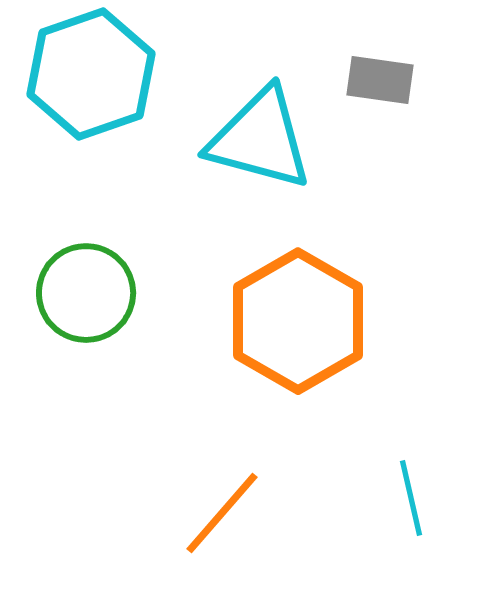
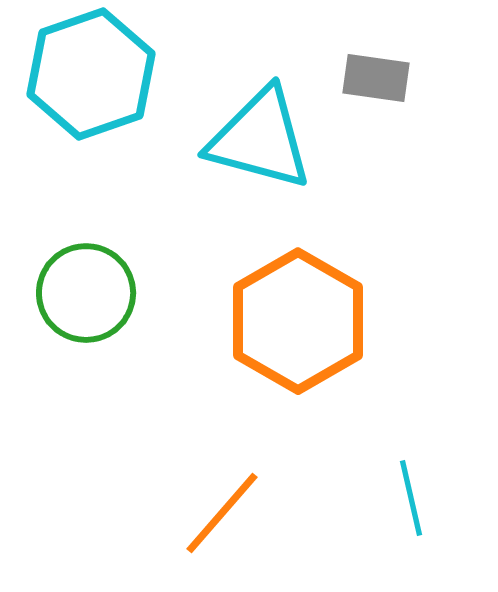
gray rectangle: moved 4 px left, 2 px up
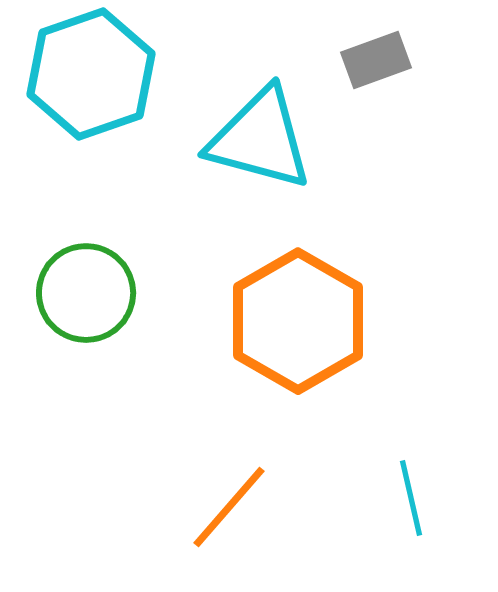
gray rectangle: moved 18 px up; rotated 28 degrees counterclockwise
orange line: moved 7 px right, 6 px up
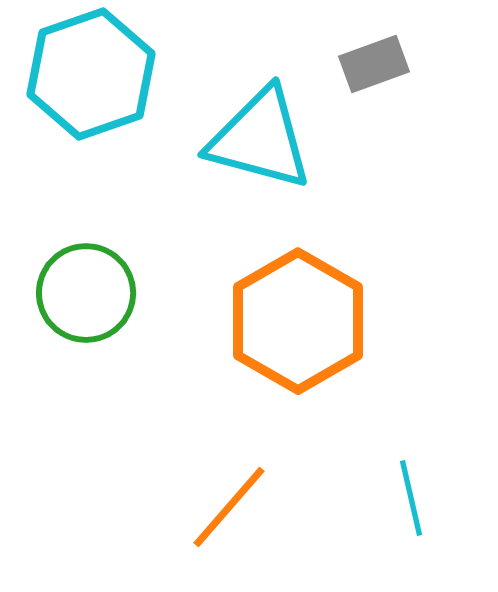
gray rectangle: moved 2 px left, 4 px down
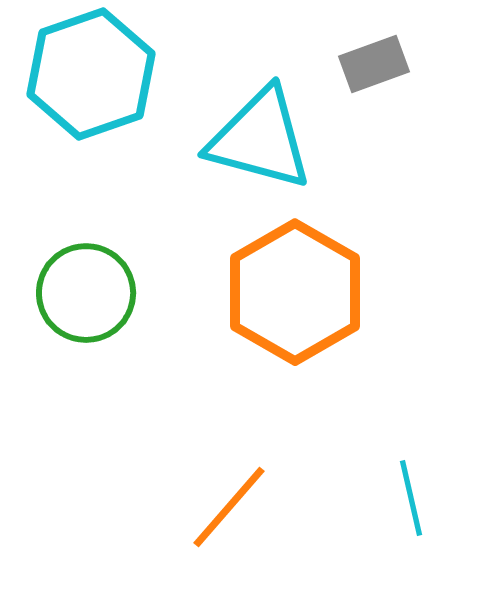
orange hexagon: moved 3 px left, 29 px up
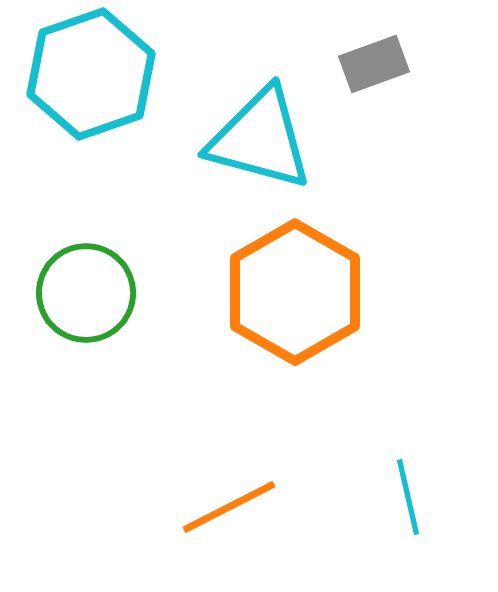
cyan line: moved 3 px left, 1 px up
orange line: rotated 22 degrees clockwise
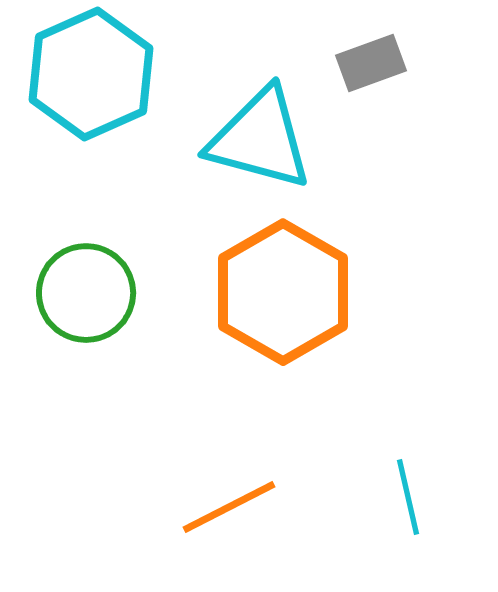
gray rectangle: moved 3 px left, 1 px up
cyan hexagon: rotated 5 degrees counterclockwise
orange hexagon: moved 12 px left
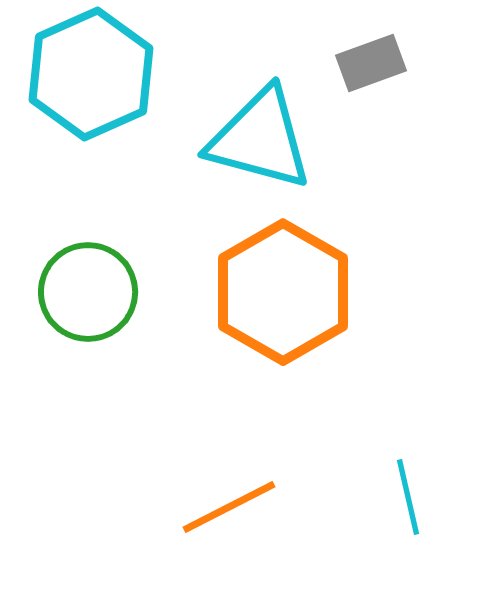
green circle: moved 2 px right, 1 px up
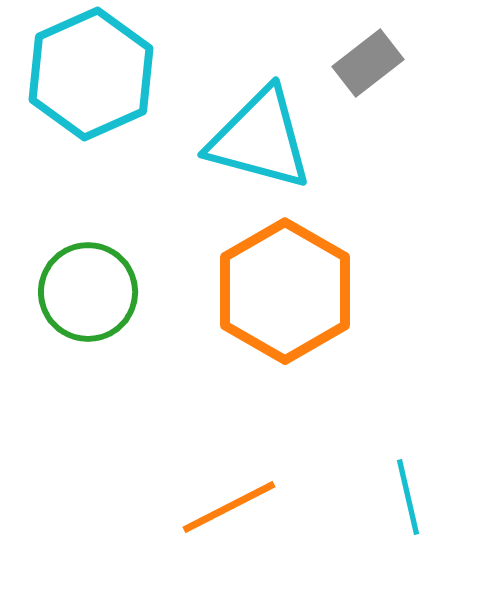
gray rectangle: moved 3 px left; rotated 18 degrees counterclockwise
orange hexagon: moved 2 px right, 1 px up
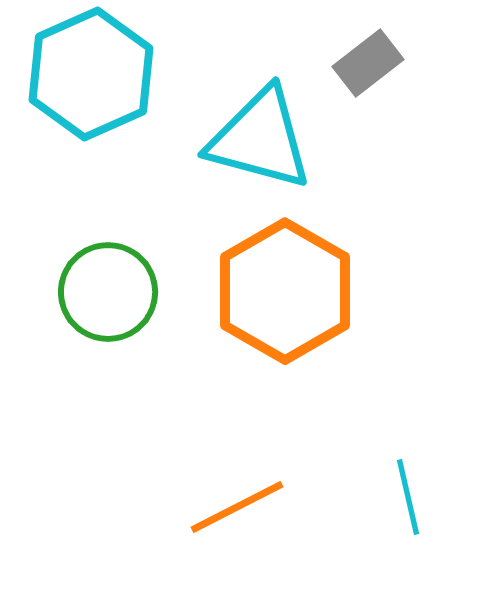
green circle: moved 20 px right
orange line: moved 8 px right
